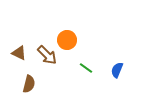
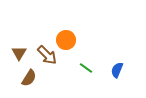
orange circle: moved 1 px left
brown triangle: rotated 35 degrees clockwise
brown semicircle: moved 6 px up; rotated 18 degrees clockwise
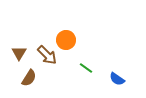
blue semicircle: moved 9 px down; rotated 77 degrees counterclockwise
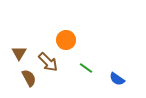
brown arrow: moved 1 px right, 7 px down
brown semicircle: rotated 60 degrees counterclockwise
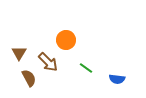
blue semicircle: rotated 28 degrees counterclockwise
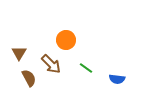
brown arrow: moved 3 px right, 2 px down
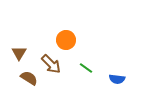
brown semicircle: rotated 30 degrees counterclockwise
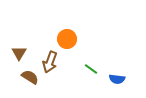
orange circle: moved 1 px right, 1 px up
brown arrow: moved 1 px left, 2 px up; rotated 65 degrees clockwise
green line: moved 5 px right, 1 px down
brown semicircle: moved 1 px right, 1 px up
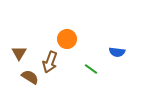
blue semicircle: moved 27 px up
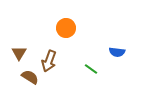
orange circle: moved 1 px left, 11 px up
brown arrow: moved 1 px left, 1 px up
